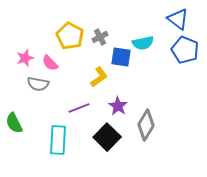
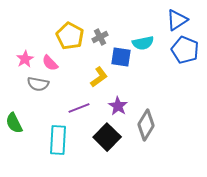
blue triangle: moved 1 px left, 1 px down; rotated 50 degrees clockwise
pink star: moved 1 px down; rotated 12 degrees counterclockwise
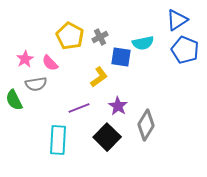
gray semicircle: moved 2 px left; rotated 20 degrees counterclockwise
green semicircle: moved 23 px up
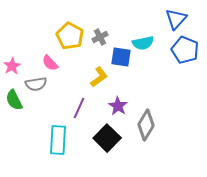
blue triangle: moved 1 px left, 1 px up; rotated 15 degrees counterclockwise
pink star: moved 13 px left, 7 px down
purple line: rotated 45 degrees counterclockwise
black square: moved 1 px down
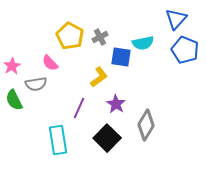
purple star: moved 2 px left, 2 px up
cyan rectangle: rotated 12 degrees counterclockwise
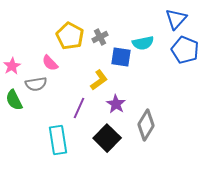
yellow L-shape: moved 3 px down
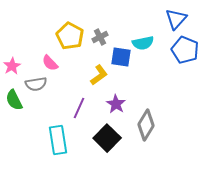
yellow L-shape: moved 5 px up
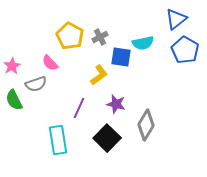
blue triangle: rotated 10 degrees clockwise
blue pentagon: rotated 8 degrees clockwise
gray semicircle: rotated 10 degrees counterclockwise
purple star: rotated 18 degrees counterclockwise
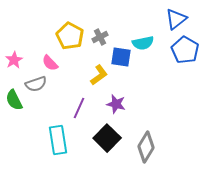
pink star: moved 2 px right, 6 px up
gray diamond: moved 22 px down
